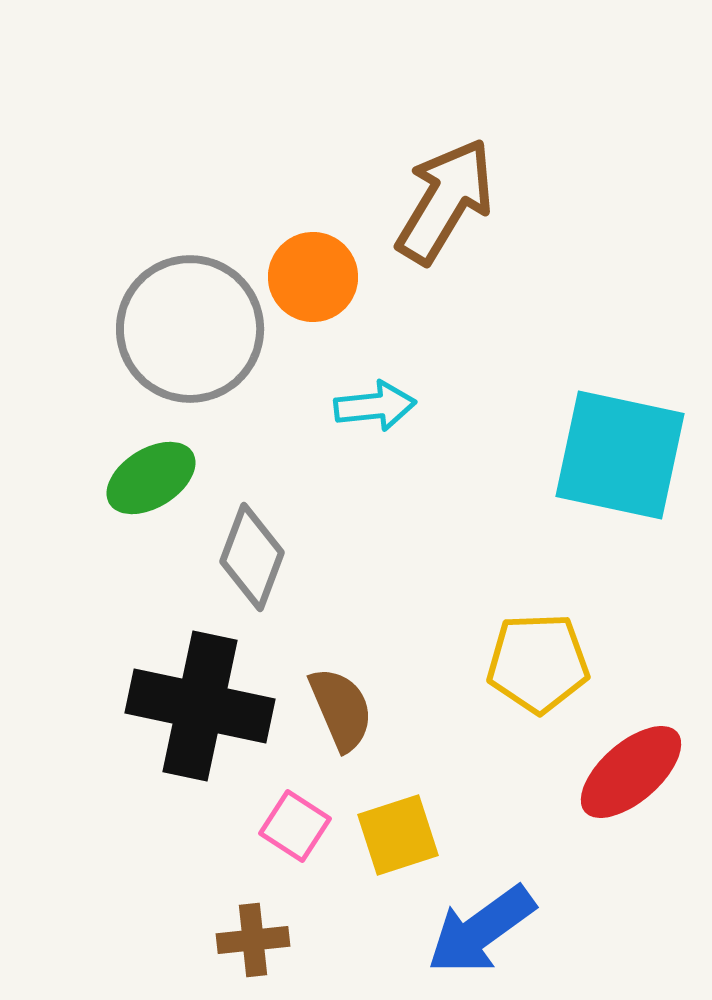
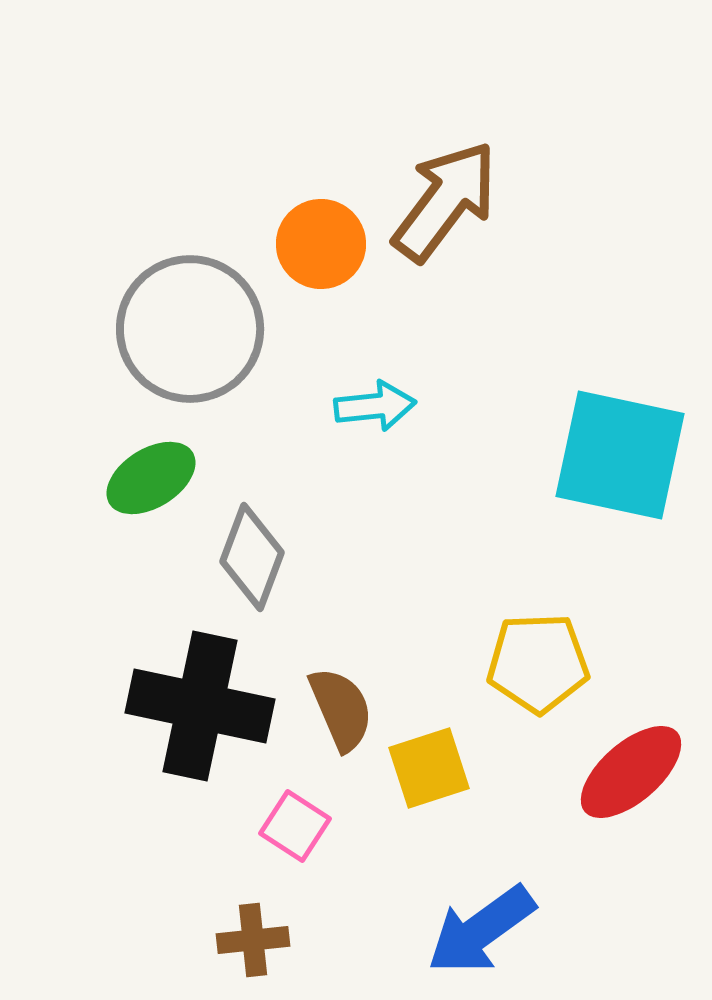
brown arrow: rotated 6 degrees clockwise
orange circle: moved 8 px right, 33 px up
yellow square: moved 31 px right, 67 px up
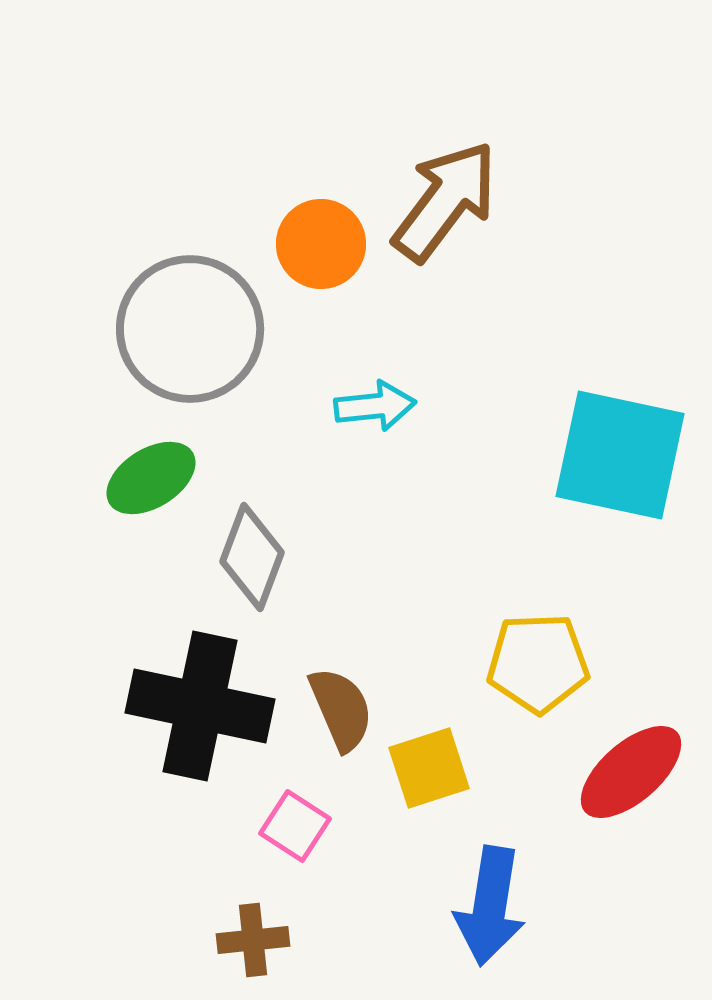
blue arrow: moved 9 px right, 24 px up; rotated 45 degrees counterclockwise
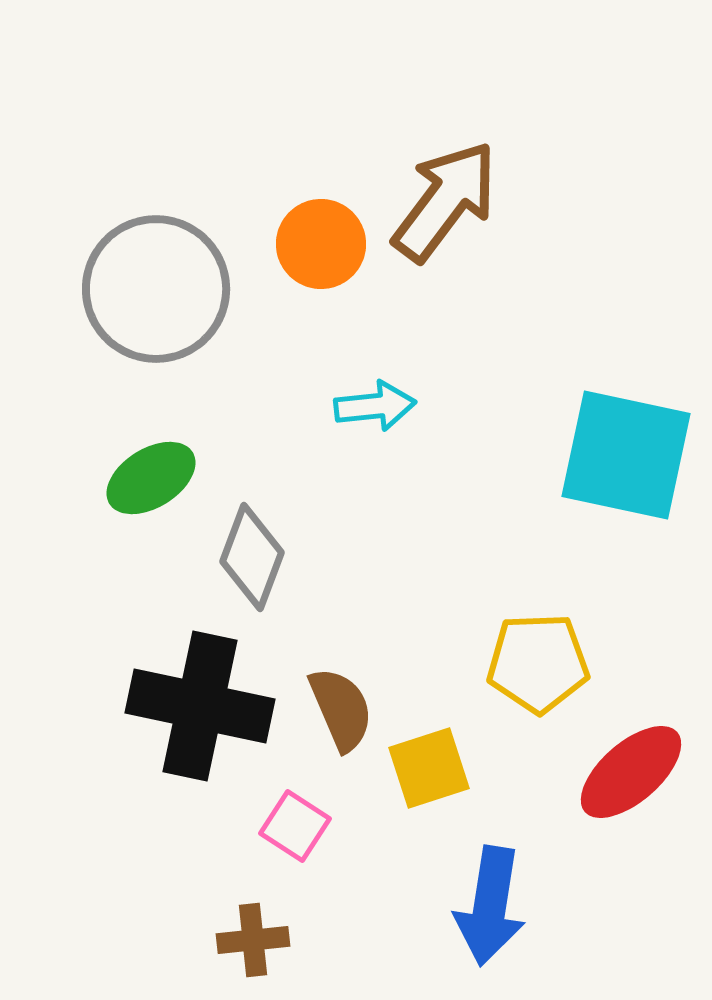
gray circle: moved 34 px left, 40 px up
cyan square: moved 6 px right
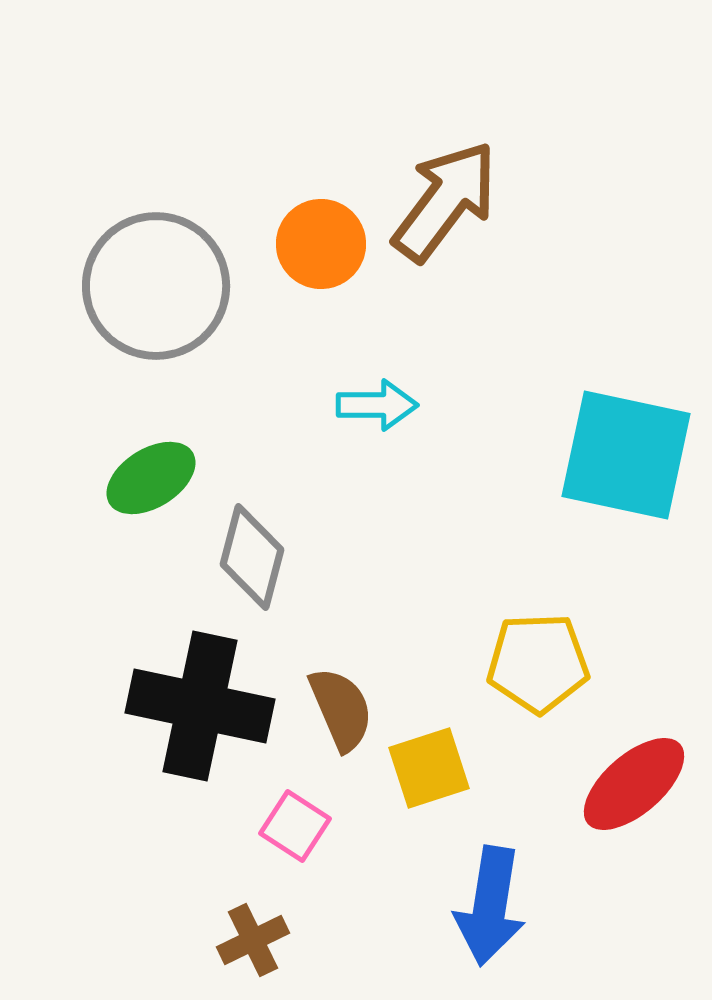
gray circle: moved 3 px up
cyan arrow: moved 2 px right, 1 px up; rotated 6 degrees clockwise
gray diamond: rotated 6 degrees counterclockwise
red ellipse: moved 3 px right, 12 px down
brown cross: rotated 20 degrees counterclockwise
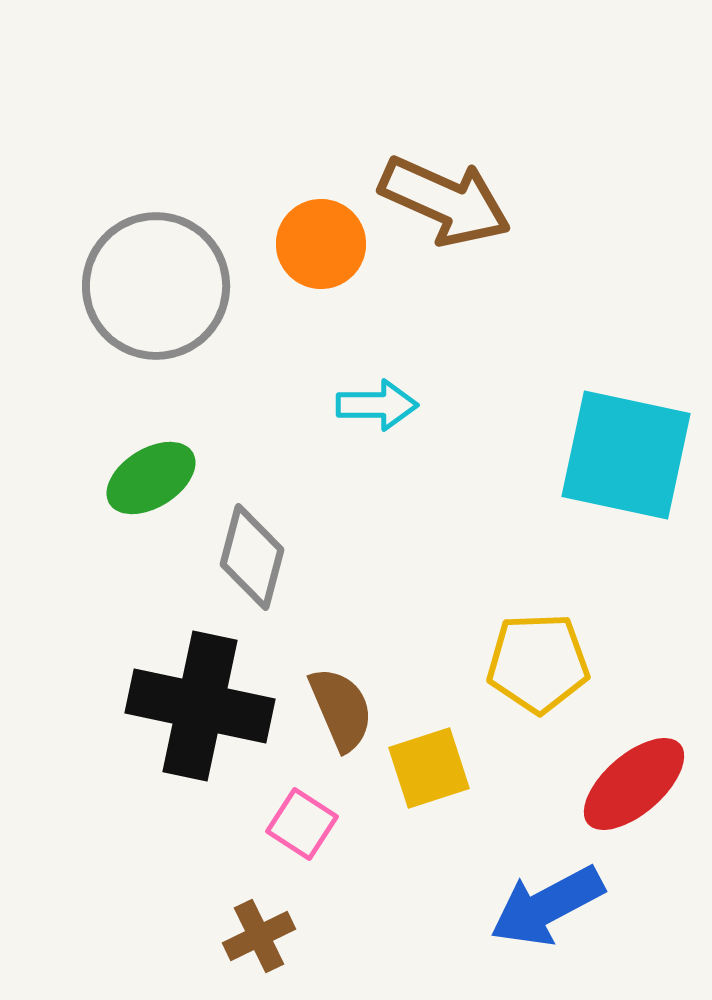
brown arrow: rotated 77 degrees clockwise
pink square: moved 7 px right, 2 px up
blue arrow: moved 57 px right; rotated 53 degrees clockwise
brown cross: moved 6 px right, 4 px up
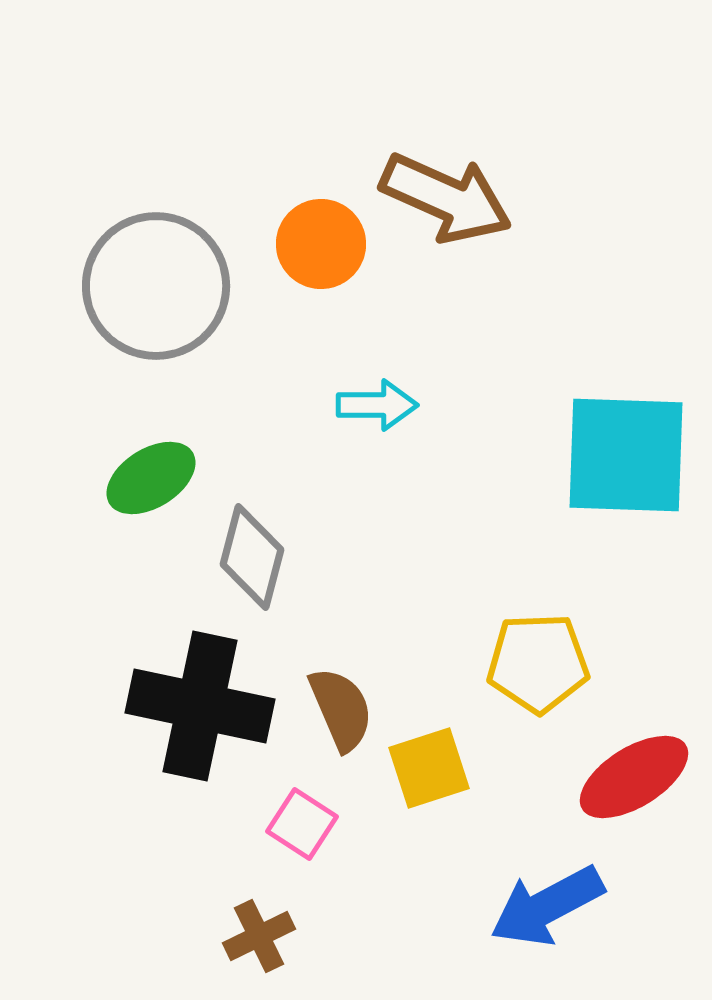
brown arrow: moved 1 px right, 3 px up
cyan square: rotated 10 degrees counterclockwise
red ellipse: moved 7 px up; rotated 9 degrees clockwise
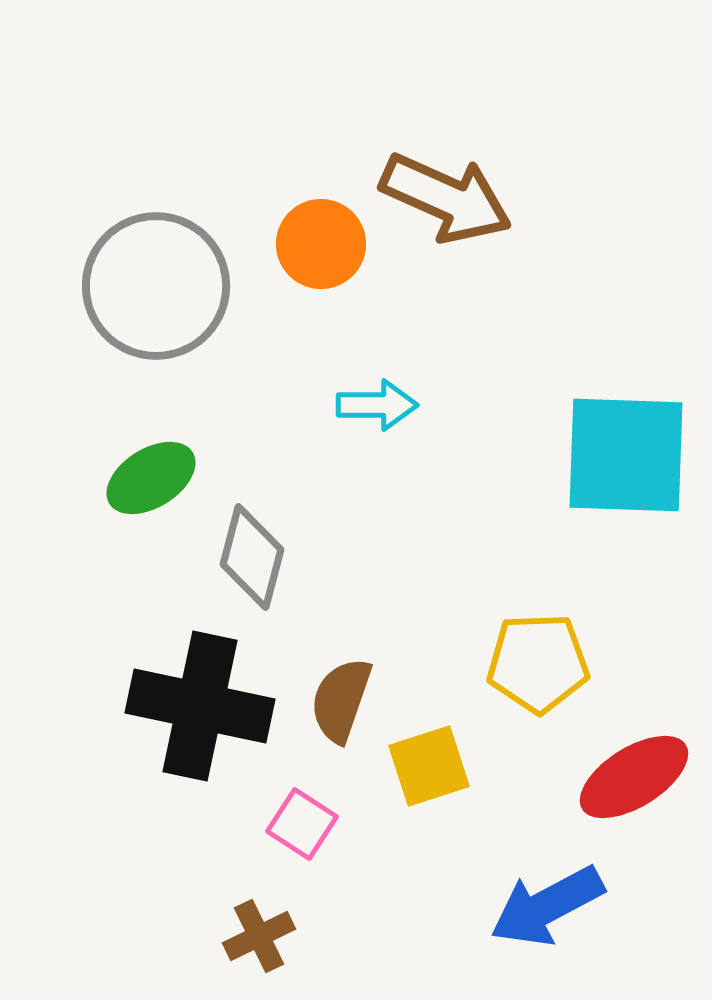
brown semicircle: moved 9 px up; rotated 138 degrees counterclockwise
yellow square: moved 2 px up
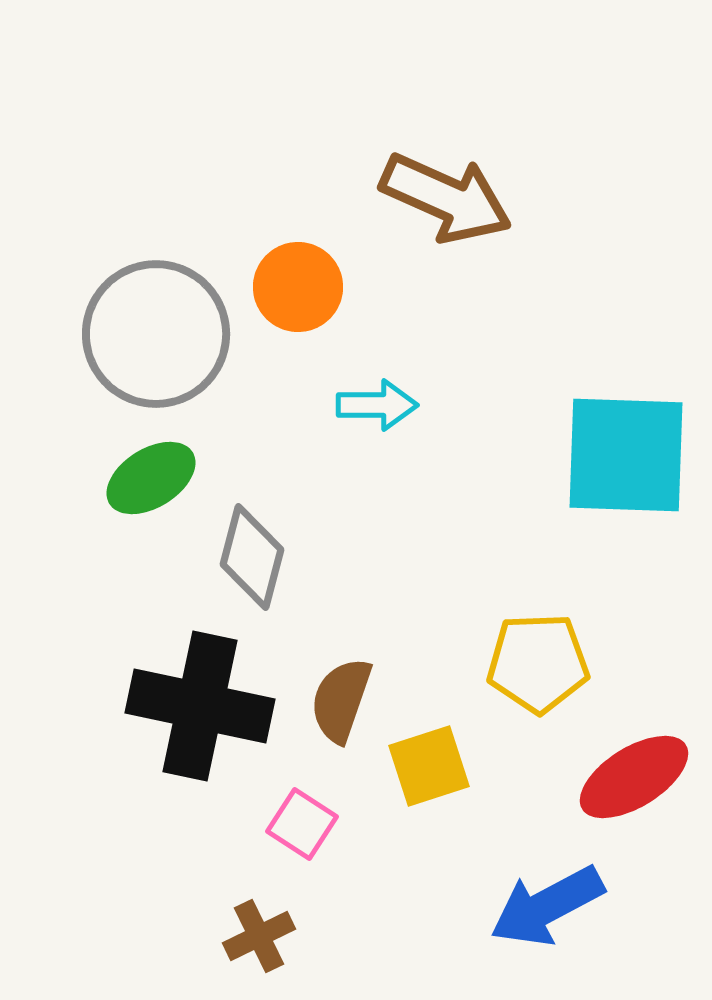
orange circle: moved 23 px left, 43 px down
gray circle: moved 48 px down
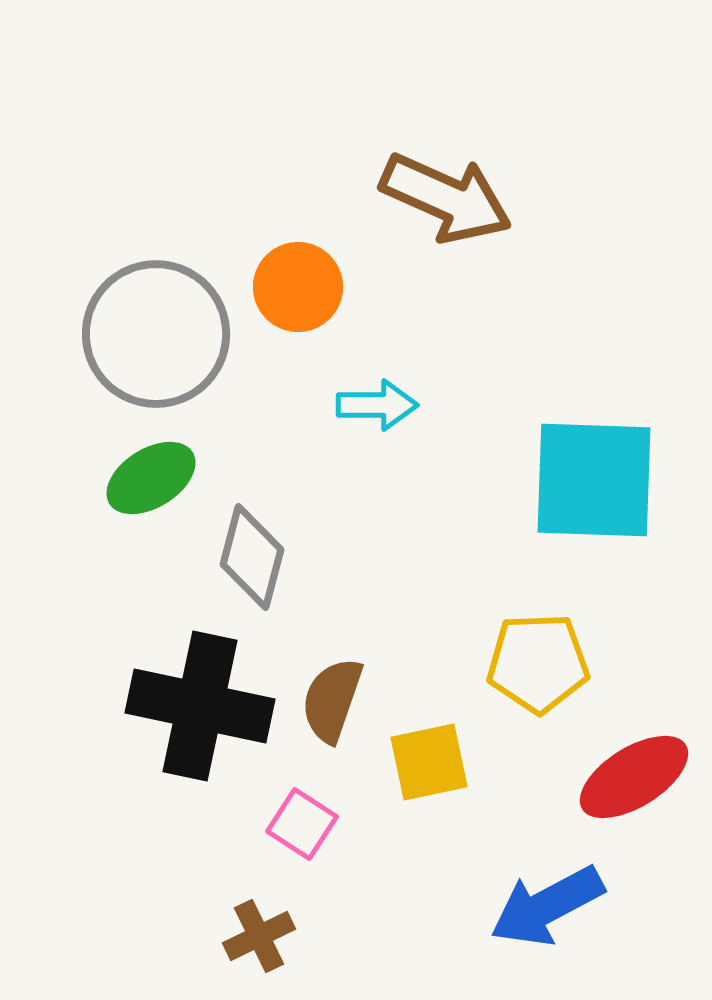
cyan square: moved 32 px left, 25 px down
brown semicircle: moved 9 px left
yellow square: moved 4 px up; rotated 6 degrees clockwise
